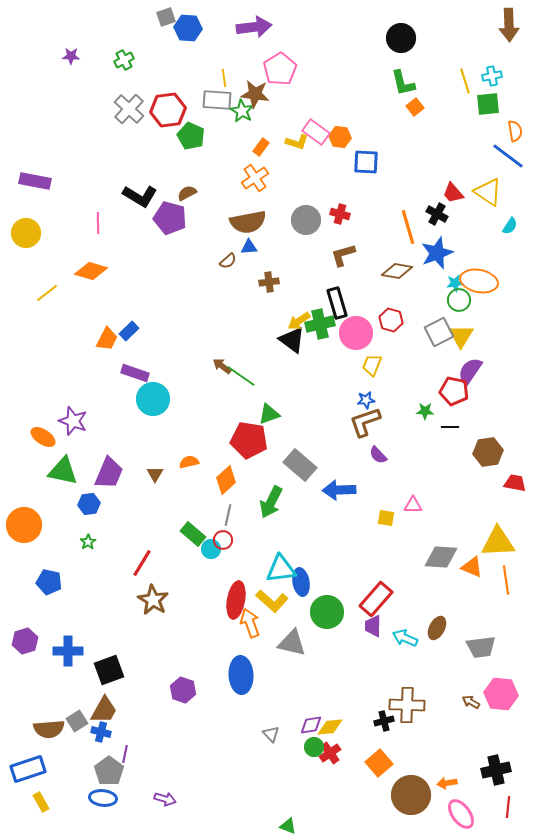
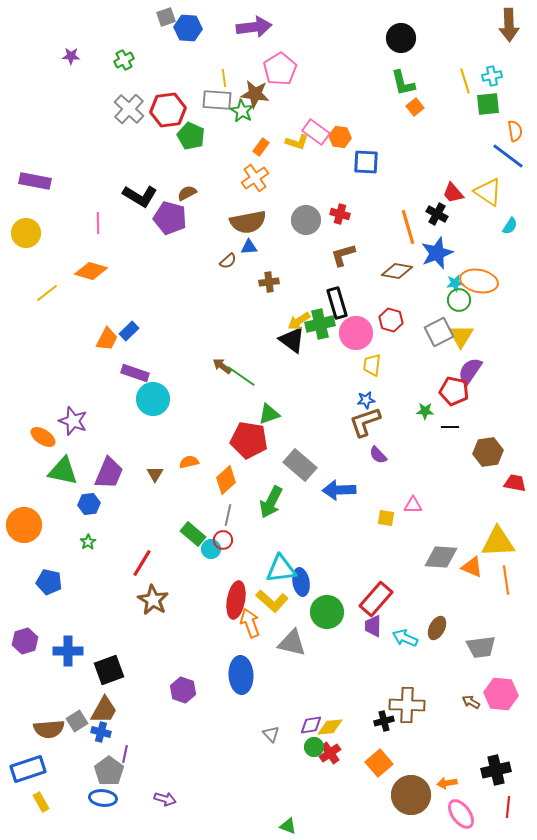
yellow trapezoid at (372, 365): rotated 15 degrees counterclockwise
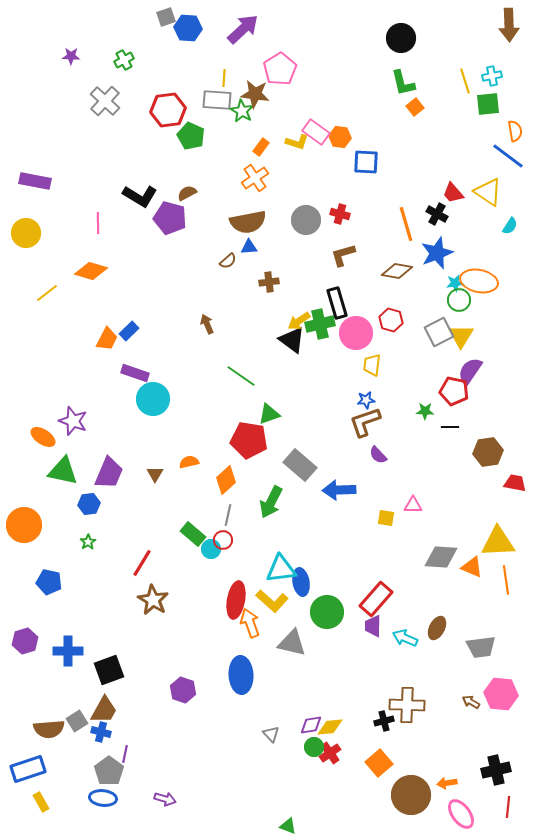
purple arrow at (254, 27): moved 11 px left, 2 px down; rotated 36 degrees counterclockwise
yellow line at (224, 78): rotated 12 degrees clockwise
gray cross at (129, 109): moved 24 px left, 8 px up
orange line at (408, 227): moved 2 px left, 3 px up
brown arrow at (222, 366): moved 15 px left, 42 px up; rotated 30 degrees clockwise
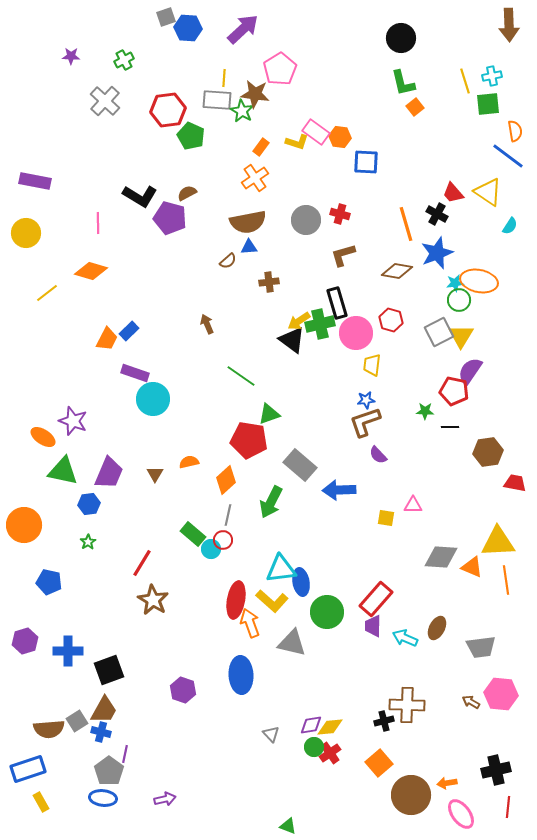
purple arrow at (165, 799): rotated 30 degrees counterclockwise
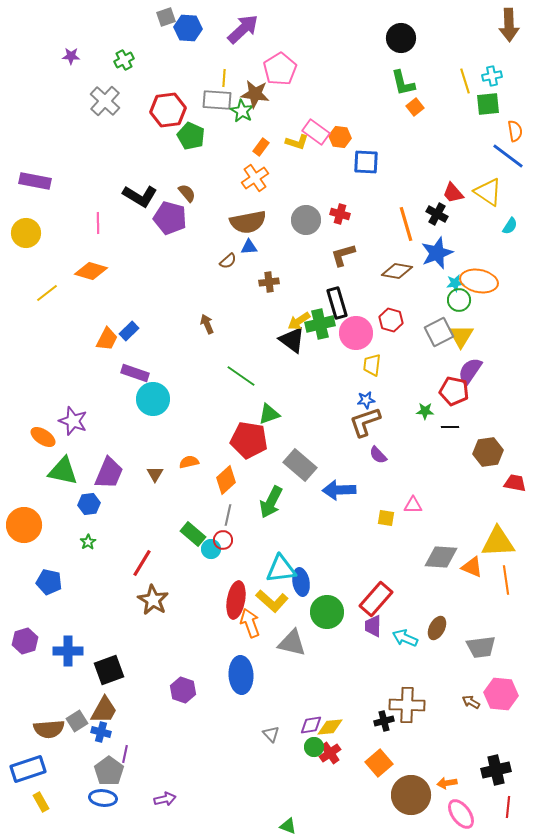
brown semicircle at (187, 193): rotated 78 degrees clockwise
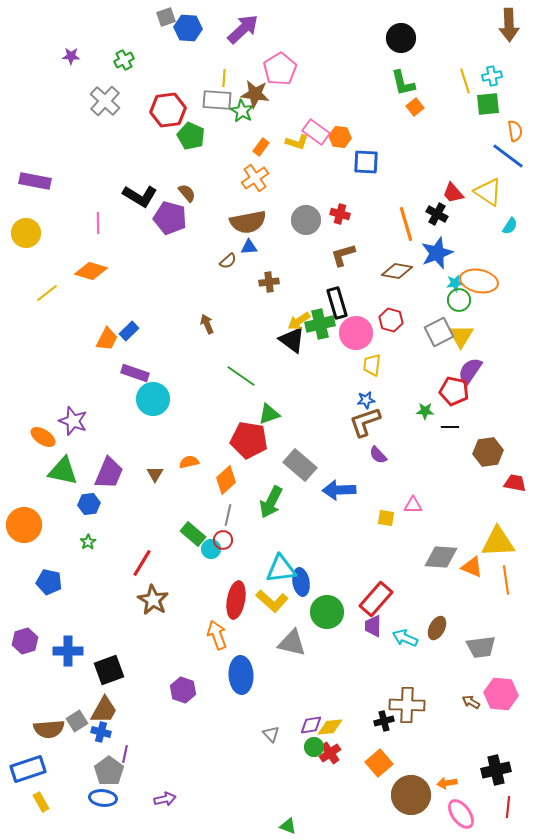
orange arrow at (250, 623): moved 33 px left, 12 px down
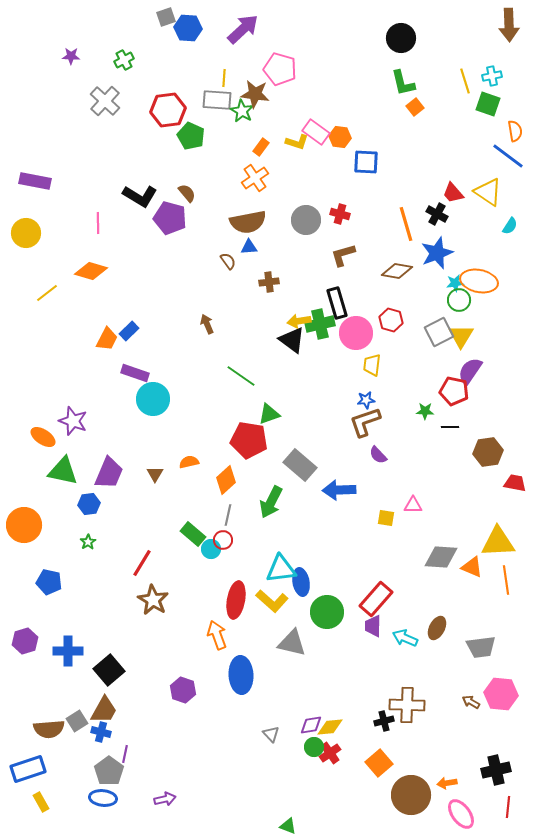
pink pentagon at (280, 69): rotated 24 degrees counterclockwise
green square at (488, 104): rotated 25 degrees clockwise
brown semicircle at (228, 261): rotated 84 degrees counterclockwise
yellow arrow at (299, 321): rotated 25 degrees clockwise
black square at (109, 670): rotated 20 degrees counterclockwise
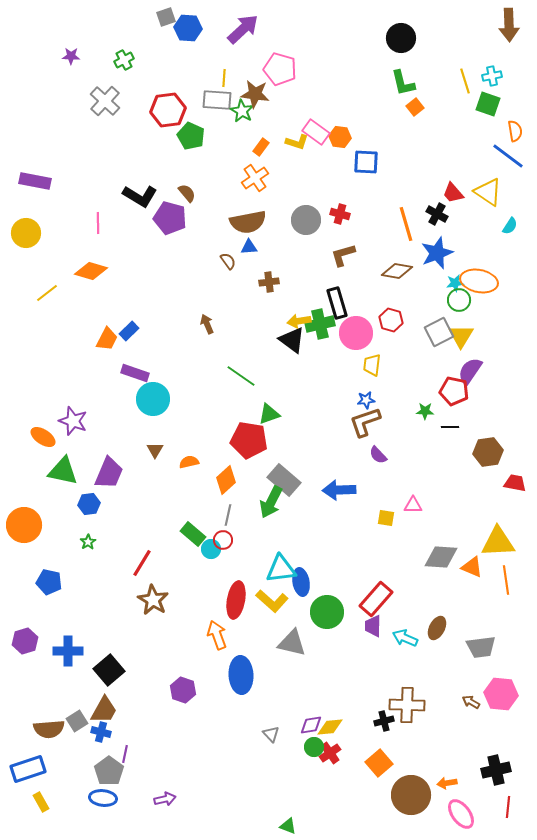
gray rectangle at (300, 465): moved 16 px left, 15 px down
brown triangle at (155, 474): moved 24 px up
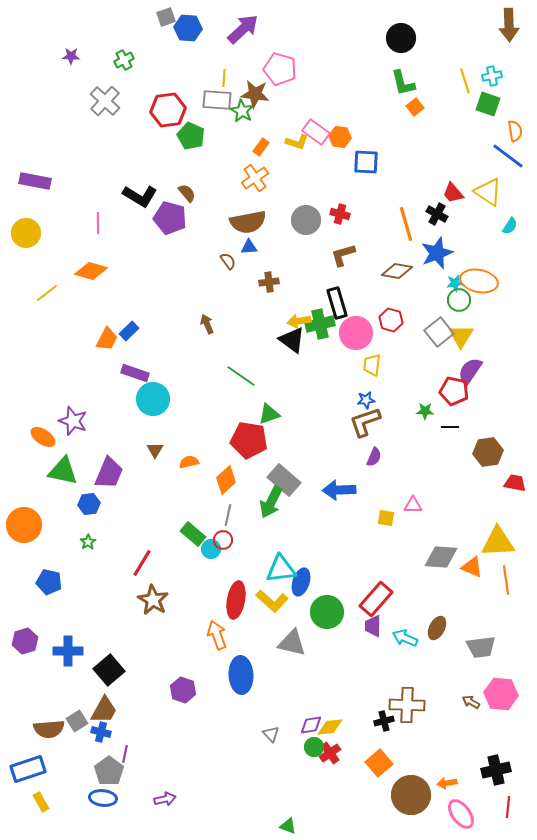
gray square at (439, 332): rotated 12 degrees counterclockwise
purple semicircle at (378, 455): moved 4 px left, 2 px down; rotated 114 degrees counterclockwise
blue ellipse at (301, 582): rotated 28 degrees clockwise
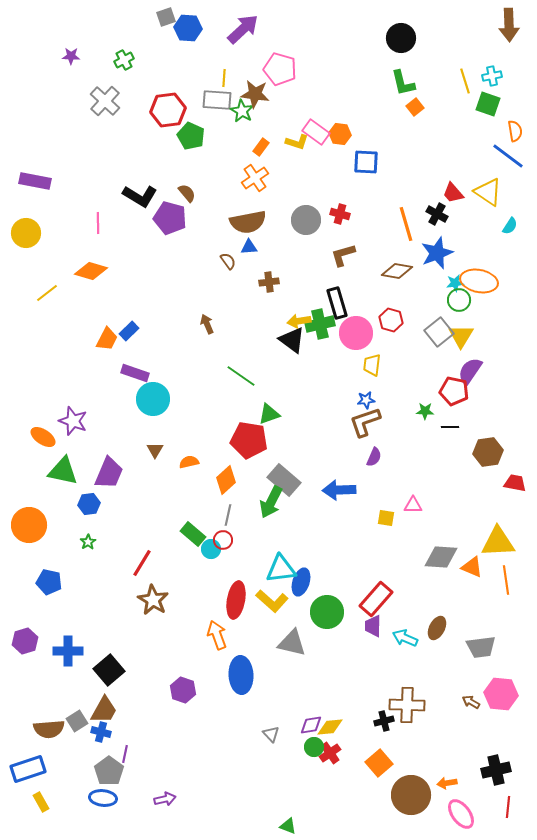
orange hexagon at (340, 137): moved 3 px up
orange circle at (24, 525): moved 5 px right
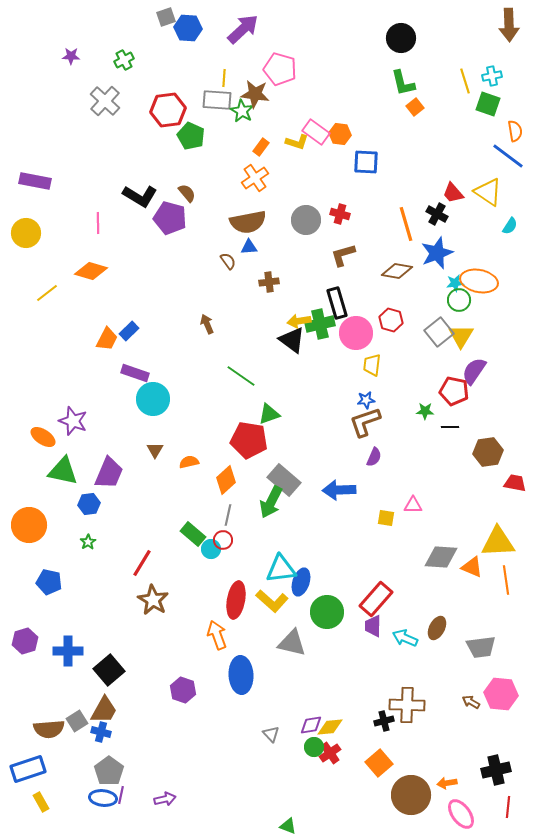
purple semicircle at (470, 371): moved 4 px right
purple line at (125, 754): moved 4 px left, 41 px down
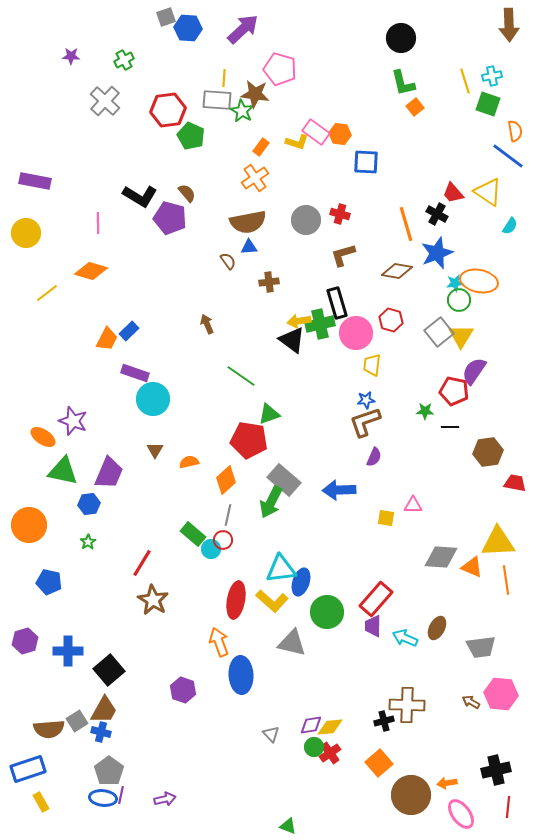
orange arrow at (217, 635): moved 2 px right, 7 px down
